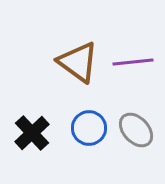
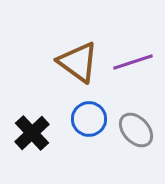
purple line: rotated 12 degrees counterclockwise
blue circle: moved 9 px up
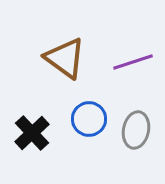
brown triangle: moved 13 px left, 4 px up
gray ellipse: rotated 54 degrees clockwise
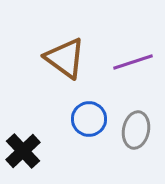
black cross: moved 9 px left, 18 px down
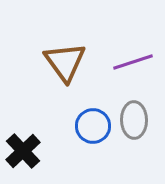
brown triangle: moved 4 px down; rotated 18 degrees clockwise
blue circle: moved 4 px right, 7 px down
gray ellipse: moved 2 px left, 10 px up; rotated 12 degrees counterclockwise
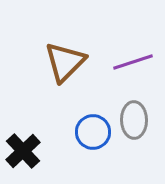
brown triangle: rotated 21 degrees clockwise
blue circle: moved 6 px down
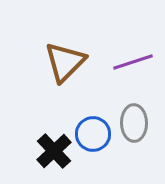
gray ellipse: moved 3 px down
blue circle: moved 2 px down
black cross: moved 31 px right
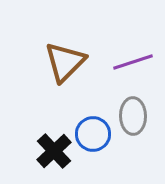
gray ellipse: moved 1 px left, 7 px up
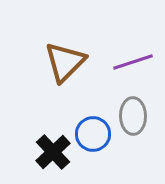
black cross: moved 1 px left, 1 px down
